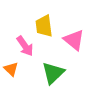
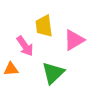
pink triangle: rotated 50 degrees clockwise
orange triangle: rotated 49 degrees counterclockwise
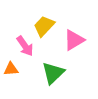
yellow trapezoid: rotated 50 degrees clockwise
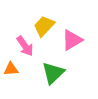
pink triangle: moved 2 px left
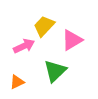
pink arrow: moved 1 px left; rotated 80 degrees counterclockwise
orange triangle: moved 6 px right, 13 px down; rotated 21 degrees counterclockwise
green triangle: moved 2 px right, 2 px up
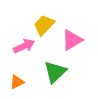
yellow trapezoid: moved 1 px up
green triangle: moved 1 px down
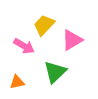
pink arrow: rotated 55 degrees clockwise
orange triangle: rotated 14 degrees clockwise
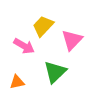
yellow trapezoid: moved 1 px left, 1 px down
pink triangle: rotated 15 degrees counterclockwise
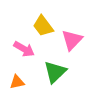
yellow trapezoid: rotated 80 degrees counterclockwise
pink arrow: moved 3 px down
